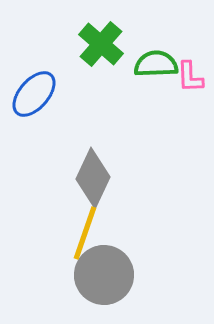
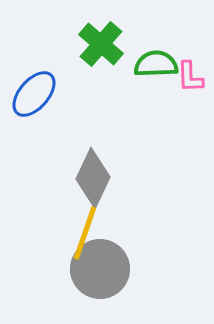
gray circle: moved 4 px left, 6 px up
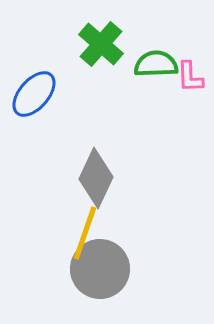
gray diamond: moved 3 px right
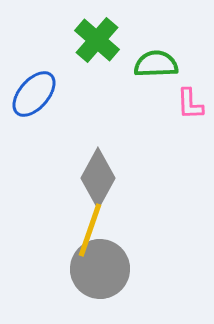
green cross: moved 4 px left, 4 px up
pink L-shape: moved 27 px down
gray diamond: moved 2 px right; rotated 4 degrees clockwise
yellow line: moved 5 px right, 3 px up
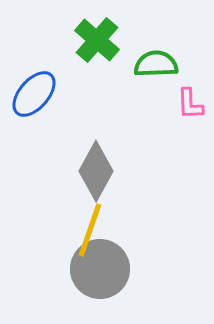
gray diamond: moved 2 px left, 7 px up
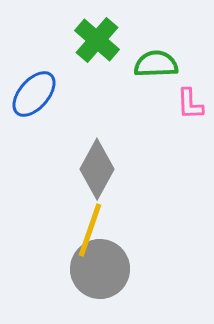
gray diamond: moved 1 px right, 2 px up
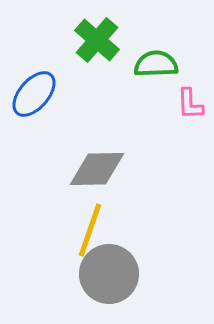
gray diamond: rotated 60 degrees clockwise
gray circle: moved 9 px right, 5 px down
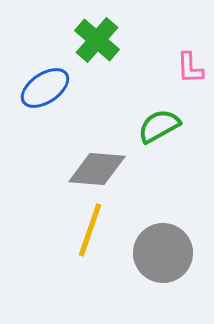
green semicircle: moved 3 px right, 62 px down; rotated 27 degrees counterclockwise
blue ellipse: moved 11 px right, 6 px up; rotated 15 degrees clockwise
pink L-shape: moved 36 px up
gray diamond: rotated 6 degrees clockwise
gray circle: moved 54 px right, 21 px up
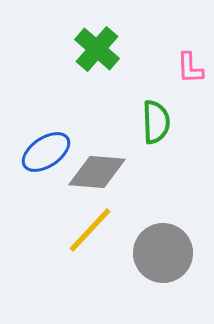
green cross: moved 9 px down
blue ellipse: moved 1 px right, 64 px down
green semicircle: moved 3 px left, 4 px up; rotated 117 degrees clockwise
gray diamond: moved 3 px down
yellow line: rotated 24 degrees clockwise
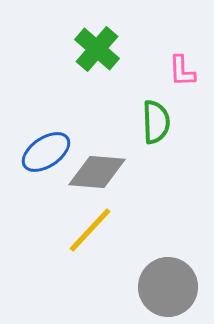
pink L-shape: moved 8 px left, 3 px down
gray circle: moved 5 px right, 34 px down
